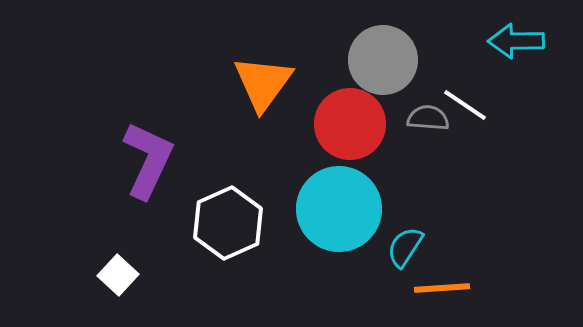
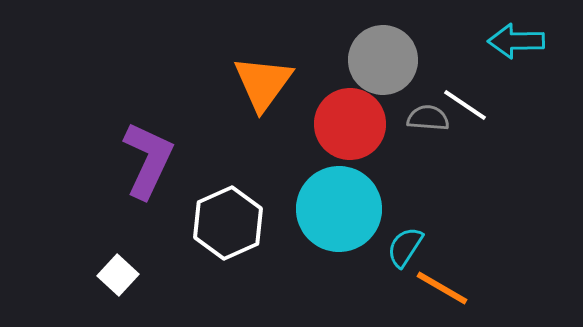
orange line: rotated 34 degrees clockwise
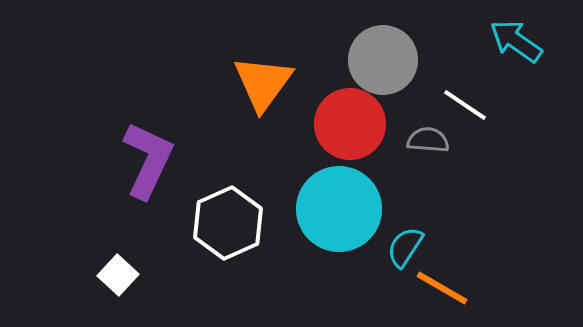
cyan arrow: rotated 36 degrees clockwise
gray semicircle: moved 22 px down
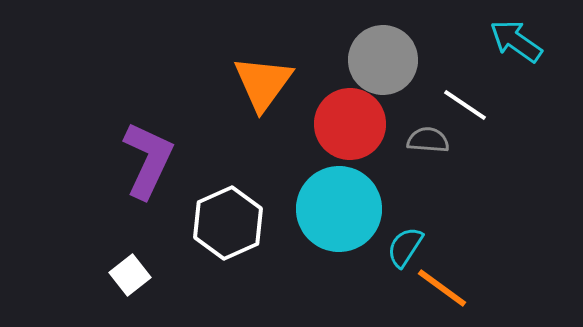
white square: moved 12 px right; rotated 9 degrees clockwise
orange line: rotated 6 degrees clockwise
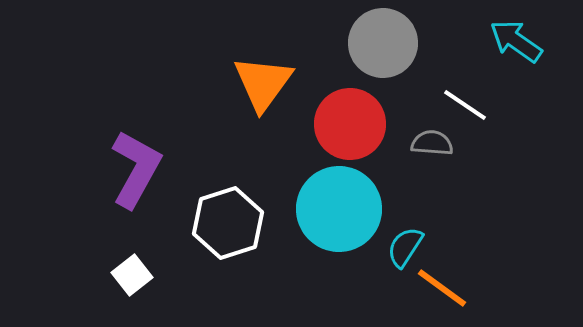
gray circle: moved 17 px up
gray semicircle: moved 4 px right, 3 px down
purple L-shape: moved 12 px left, 9 px down; rotated 4 degrees clockwise
white hexagon: rotated 6 degrees clockwise
white square: moved 2 px right
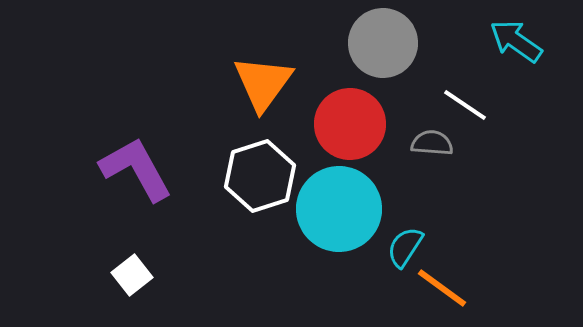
purple L-shape: rotated 58 degrees counterclockwise
white hexagon: moved 32 px right, 47 px up
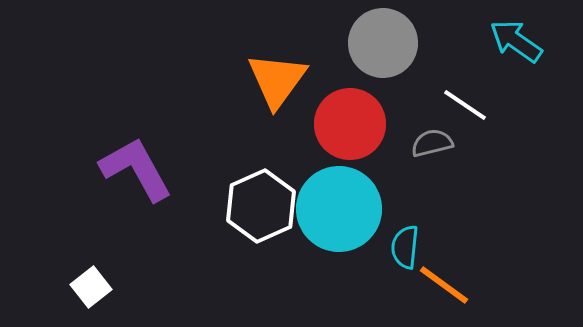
orange triangle: moved 14 px right, 3 px up
gray semicircle: rotated 18 degrees counterclockwise
white hexagon: moved 1 px right, 30 px down; rotated 6 degrees counterclockwise
cyan semicircle: rotated 27 degrees counterclockwise
white square: moved 41 px left, 12 px down
orange line: moved 2 px right, 3 px up
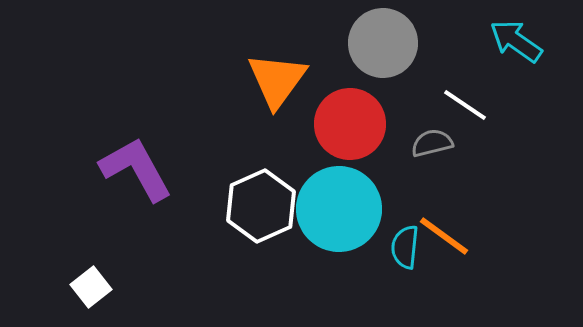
orange line: moved 49 px up
